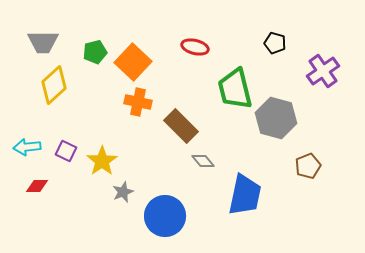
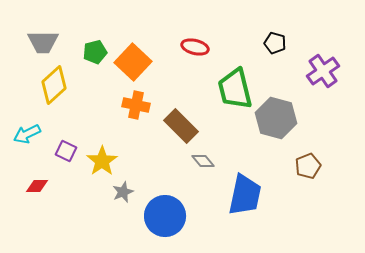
orange cross: moved 2 px left, 3 px down
cyan arrow: moved 13 px up; rotated 20 degrees counterclockwise
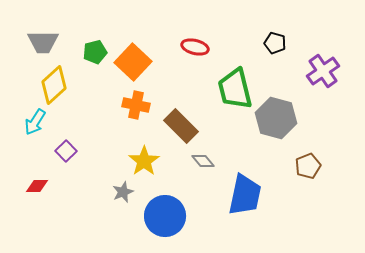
cyan arrow: moved 8 px right, 12 px up; rotated 32 degrees counterclockwise
purple square: rotated 20 degrees clockwise
yellow star: moved 42 px right
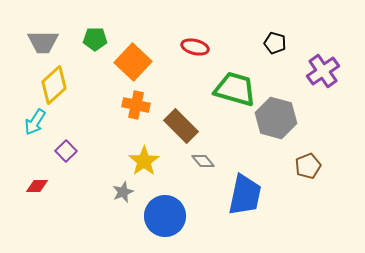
green pentagon: moved 13 px up; rotated 15 degrees clockwise
green trapezoid: rotated 120 degrees clockwise
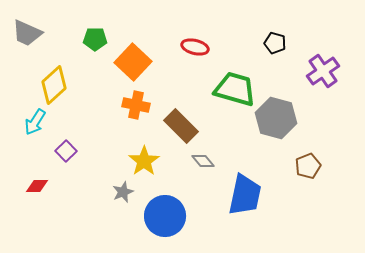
gray trapezoid: moved 16 px left, 9 px up; rotated 24 degrees clockwise
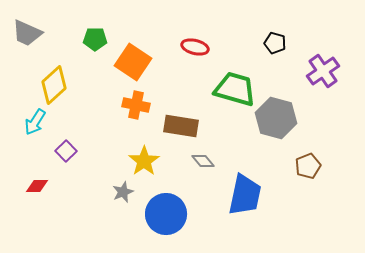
orange square: rotated 9 degrees counterclockwise
brown rectangle: rotated 36 degrees counterclockwise
blue circle: moved 1 px right, 2 px up
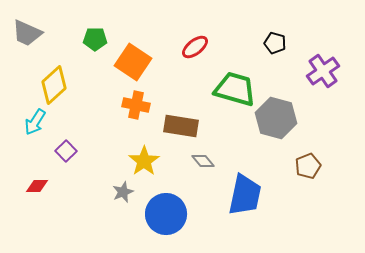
red ellipse: rotated 52 degrees counterclockwise
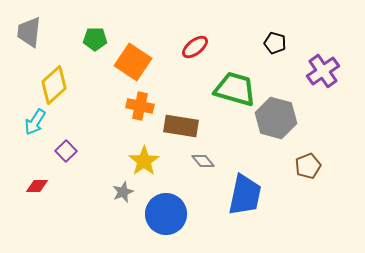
gray trapezoid: moved 2 px right, 1 px up; rotated 72 degrees clockwise
orange cross: moved 4 px right, 1 px down
